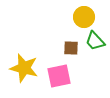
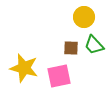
green trapezoid: moved 1 px left, 4 px down
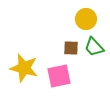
yellow circle: moved 2 px right, 2 px down
green trapezoid: moved 2 px down
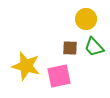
brown square: moved 1 px left
yellow star: moved 2 px right, 2 px up
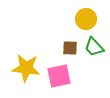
yellow star: moved 2 px down; rotated 8 degrees counterclockwise
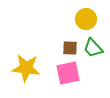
green trapezoid: moved 1 px left, 1 px down
pink square: moved 9 px right, 3 px up
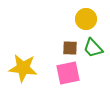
yellow star: moved 3 px left
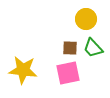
yellow star: moved 2 px down
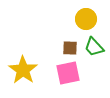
green trapezoid: moved 1 px right, 1 px up
yellow star: rotated 28 degrees clockwise
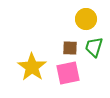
green trapezoid: rotated 60 degrees clockwise
yellow star: moved 9 px right, 3 px up
